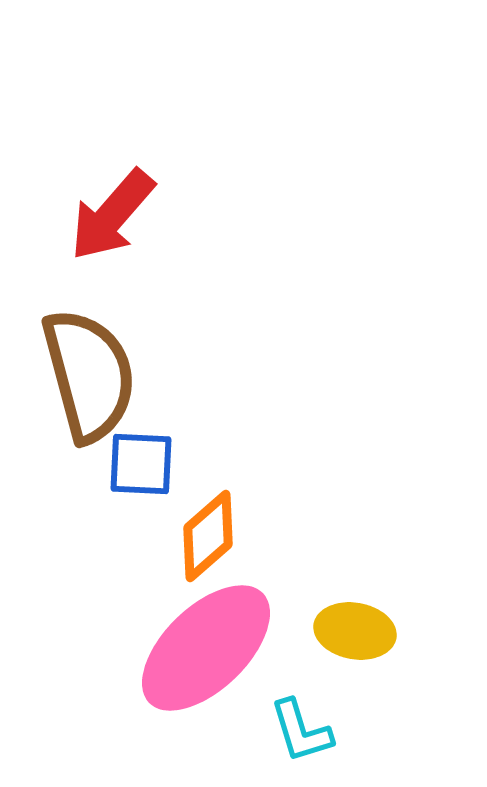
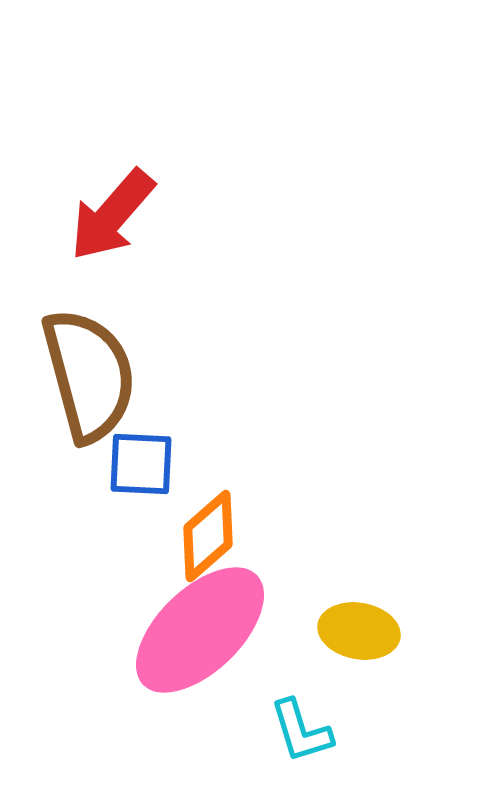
yellow ellipse: moved 4 px right
pink ellipse: moved 6 px left, 18 px up
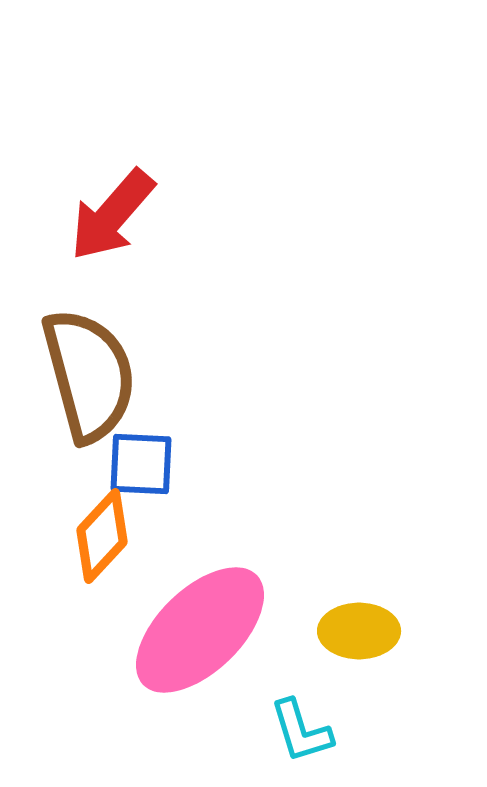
orange diamond: moved 106 px left; rotated 6 degrees counterclockwise
yellow ellipse: rotated 10 degrees counterclockwise
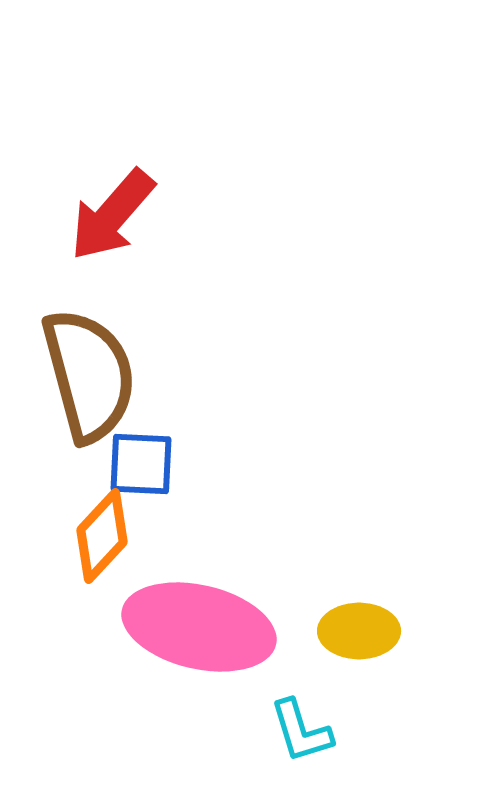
pink ellipse: moved 1 px left, 3 px up; rotated 57 degrees clockwise
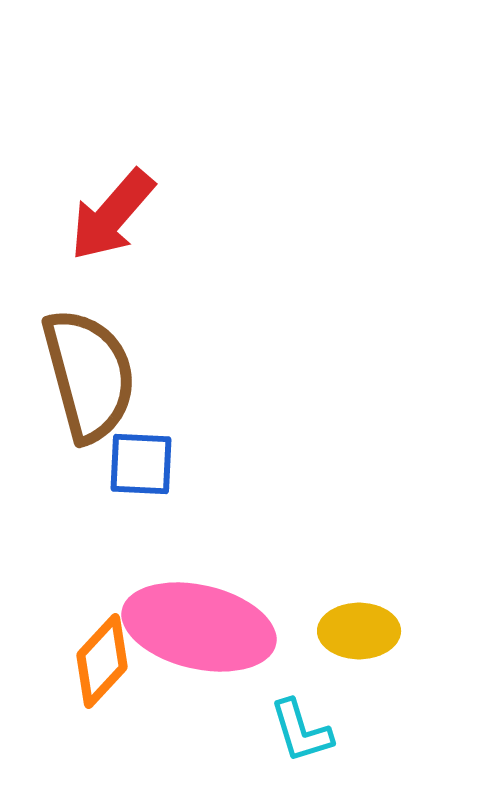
orange diamond: moved 125 px down
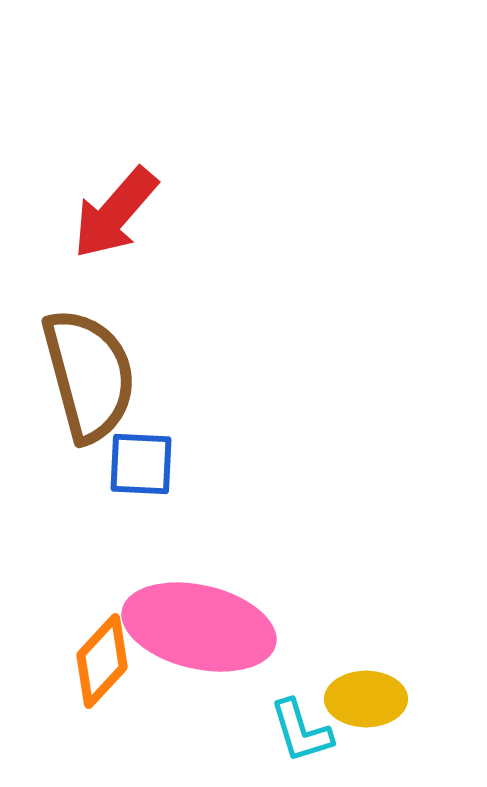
red arrow: moved 3 px right, 2 px up
yellow ellipse: moved 7 px right, 68 px down
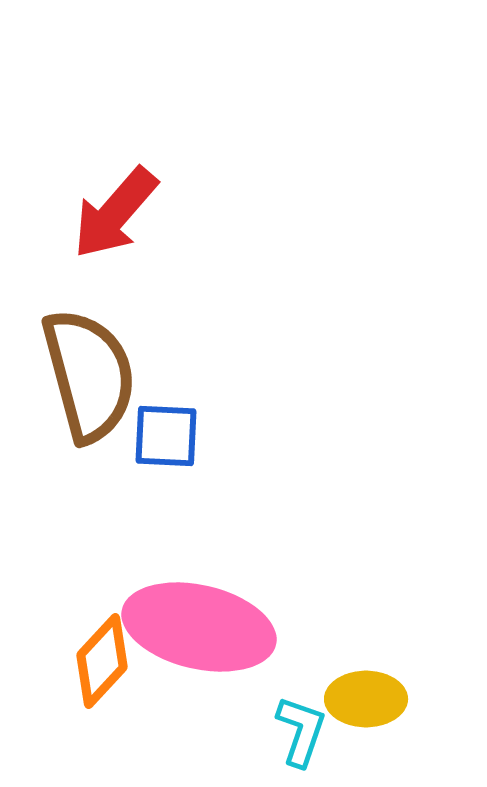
blue square: moved 25 px right, 28 px up
cyan L-shape: rotated 144 degrees counterclockwise
